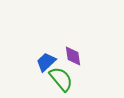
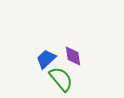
blue trapezoid: moved 3 px up
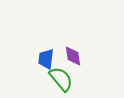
blue trapezoid: rotated 40 degrees counterclockwise
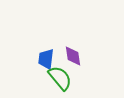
green semicircle: moved 1 px left, 1 px up
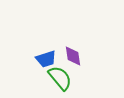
blue trapezoid: rotated 115 degrees counterclockwise
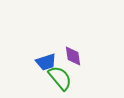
blue trapezoid: moved 3 px down
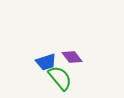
purple diamond: moved 1 px left, 1 px down; rotated 30 degrees counterclockwise
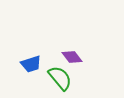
blue trapezoid: moved 15 px left, 2 px down
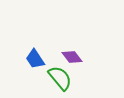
blue trapezoid: moved 4 px right, 5 px up; rotated 75 degrees clockwise
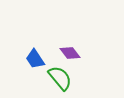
purple diamond: moved 2 px left, 4 px up
